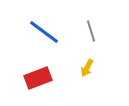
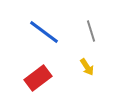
yellow arrow: moved 1 px up; rotated 60 degrees counterclockwise
red rectangle: rotated 16 degrees counterclockwise
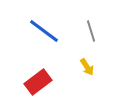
blue line: moved 1 px up
red rectangle: moved 4 px down
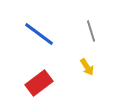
blue line: moved 5 px left, 3 px down
red rectangle: moved 1 px right, 1 px down
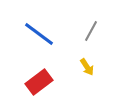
gray line: rotated 45 degrees clockwise
red rectangle: moved 1 px up
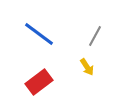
gray line: moved 4 px right, 5 px down
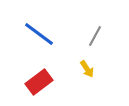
yellow arrow: moved 2 px down
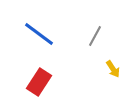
yellow arrow: moved 26 px right
red rectangle: rotated 20 degrees counterclockwise
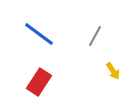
yellow arrow: moved 2 px down
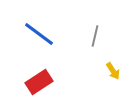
gray line: rotated 15 degrees counterclockwise
red rectangle: rotated 24 degrees clockwise
